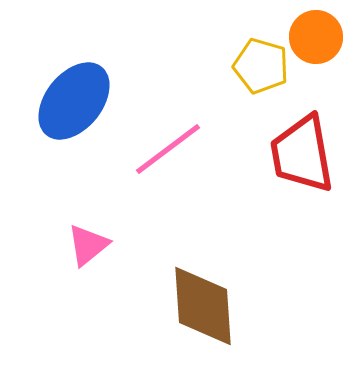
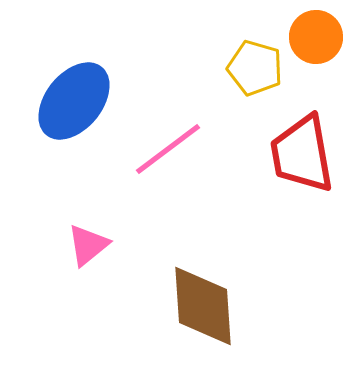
yellow pentagon: moved 6 px left, 2 px down
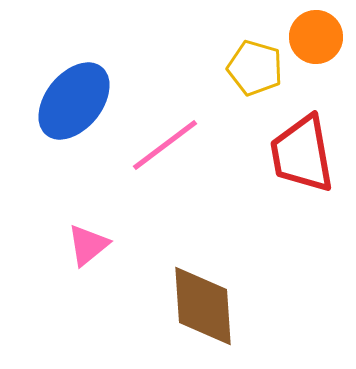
pink line: moved 3 px left, 4 px up
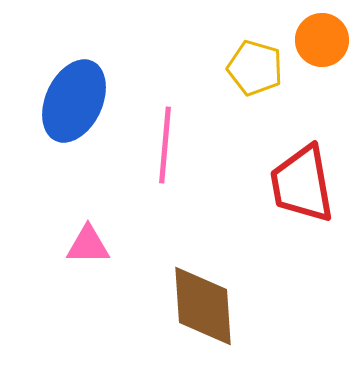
orange circle: moved 6 px right, 3 px down
blue ellipse: rotated 14 degrees counterclockwise
pink line: rotated 48 degrees counterclockwise
red trapezoid: moved 30 px down
pink triangle: rotated 39 degrees clockwise
